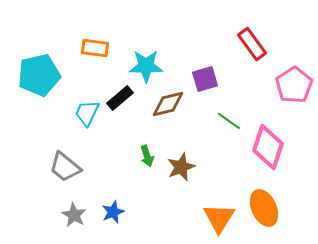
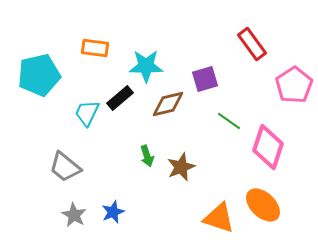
orange ellipse: moved 1 px left, 3 px up; rotated 21 degrees counterclockwise
orange triangle: rotated 44 degrees counterclockwise
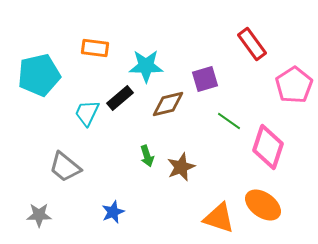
orange ellipse: rotated 9 degrees counterclockwise
gray star: moved 35 px left; rotated 30 degrees counterclockwise
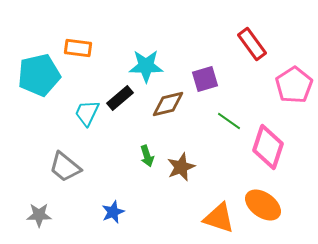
orange rectangle: moved 17 px left
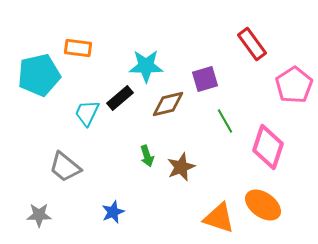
green line: moved 4 px left; rotated 25 degrees clockwise
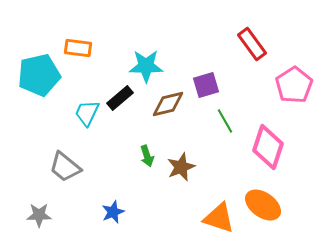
purple square: moved 1 px right, 6 px down
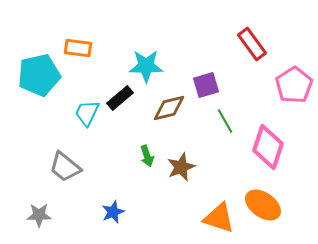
brown diamond: moved 1 px right, 4 px down
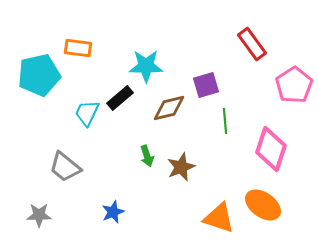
green line: rotated 25 degrees clockwise
pink diamond: moved 3 px right, 2 px down
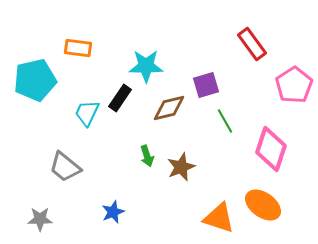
cyan pentagon: moved 4 px left, 5 px down
black rectangle: rotated 16 degrees counterclockwise
green line: rotated 25 degrees counterclockwise
gray star: moved 1 px right, 4 px down
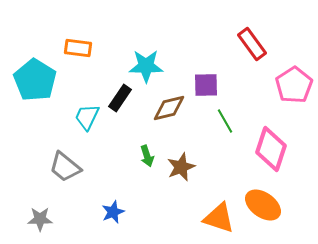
cyan pentagon: rotated 27 degrees counterclockwise
purple square: rotated 16 degrees clockwise
cyan trapezoid: moved 4 px down
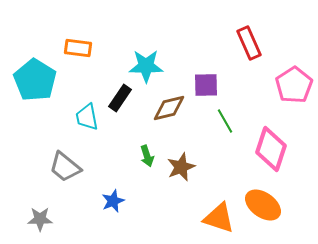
red rectangle: moved 3 px left, 1 px up; rotated 12 degrees clockwise
cyan trapezoid: rotated 36 degrees counterclockwise
blue star: moved 11 px up
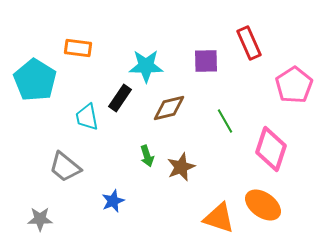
purple square: moved 24 px up
